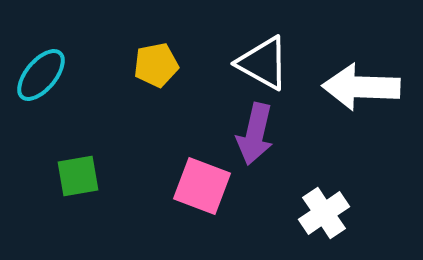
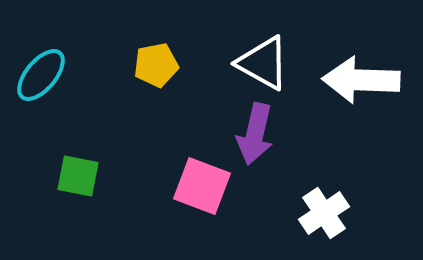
white arrow: moved 7 px up
green square: rotated 21 degrees clockwise
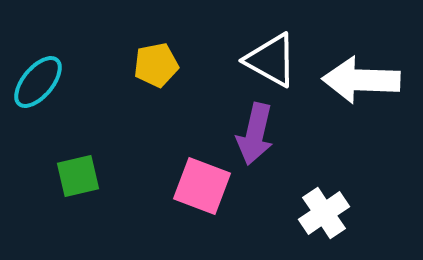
white triangle: moved 8 px right, 3 px up
cyan ellipse: moved 3 px left, 7 px down
green square: rotated 24 degrees counterclockwise
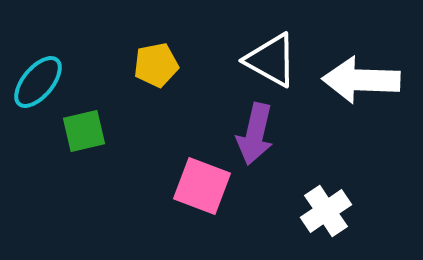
green square: moved 6 px right, 45 px up
white cross: moved 2 px right, 2 px up
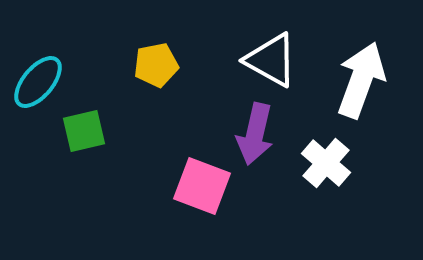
white arrow: rotated 108 degrees clockwise
white cross: moved 48 px up; rotated 15 degrees counterclockwise
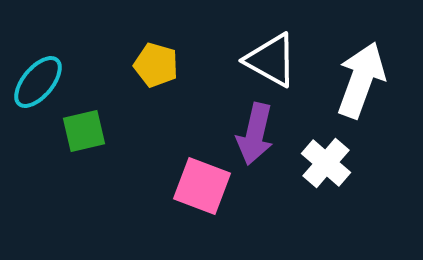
yellow pentagon: rotated 27 degrees clockwise
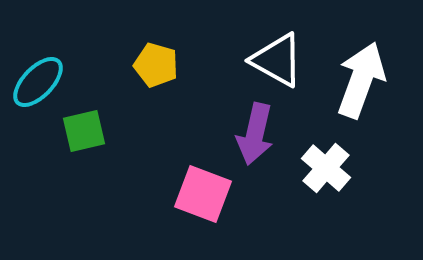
white triangle: moved 6 px right
cyan ellipse: rotated 4 degrees clockwise
white cross: moved 5 px down
pink square: moved 1 px right, 8 px down
